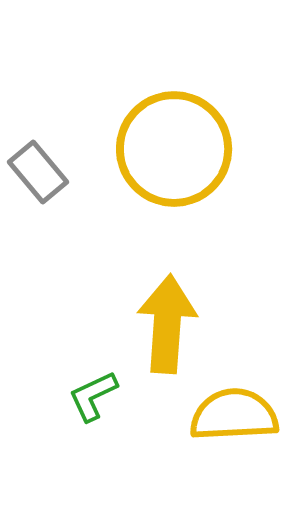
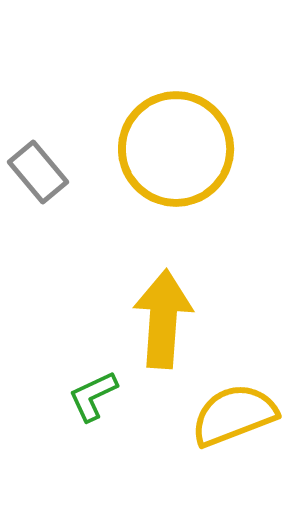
yellow circle: moved 2 px right
yellow arrow: moved 4 px left, 5 px up
yellow semicircle: rotated 18 degrees counterclockwise
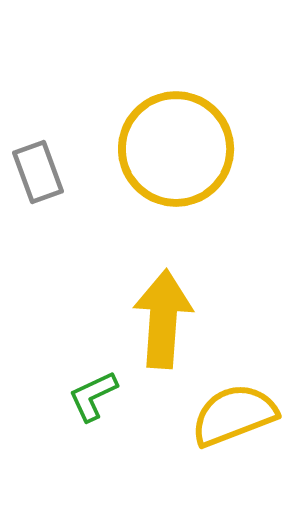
gray rectangle: rotated 20 degrees clockwise
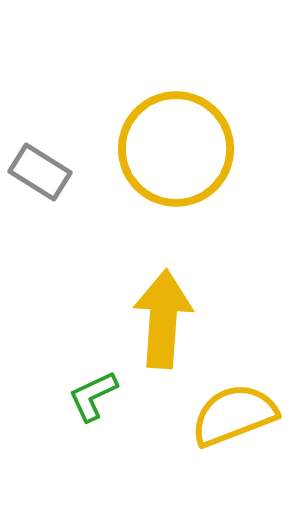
gray rectangle: moved 2 px right; rotated 38 degrees counterclockwise
